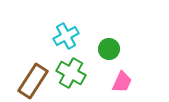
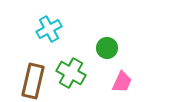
cyan cross: moved 17 px left, 7 px up
green circle: moved 2 px left, 1 px up
brown rectangle: rotated 20 degrees counterclockwise
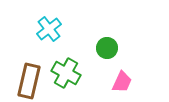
cyan cross: rotated 10 degrees counterclockwise
green cross: moved 5 px left
brown rectangle: moved 4 px left
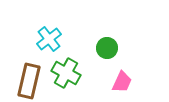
cyan cross: moved 10 px down
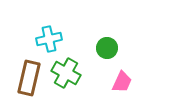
cyan cross: rotated 25 degrees clockwise
brown rectangle: moved 3 px up
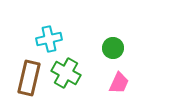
green circle: moved 6 px right
pink trapezoid: moved 3 px left, 1 px down
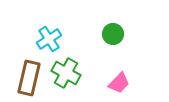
cyan cross: rotated 20 degrees counterclockwise
green circle: moved 14 px up
pink trapezoid: rotated 20 degrees clockwise
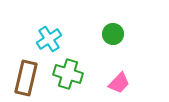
green cross: moved 2 px right, 1 px down; rotated 12 degrees counterclockwise
brown rectangle: moved 3 px left
